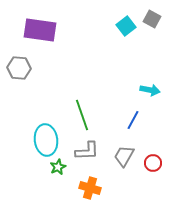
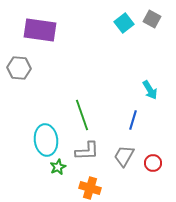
cyan square: moved 2 px left, 3 px up
cyan arrow: rotated 48 degrees clockwise
blue line: rotated 12 degrees counterclockwise
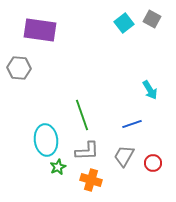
blue line: moved 1 px left, 4 px down; rotated 54 degrees clockwise
orange cross: moved 1 px right, 8 px up
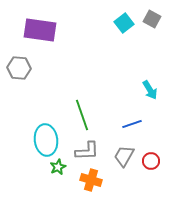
red circle: moved 2 px left, 2 px up
